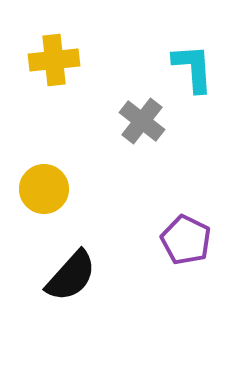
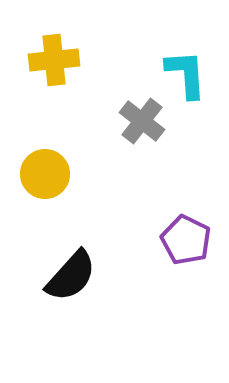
cyan L-shape: moved 7 px left, 6 px down
yellow circle: moved 1 px right, 15 px up
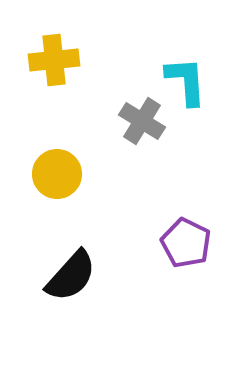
cyan L-shape: moved 7 px down
gray cross: rotated 6 degrees counterclockwise
yellow circle: moved 12 px right
purple pentagon: moved 3 px down
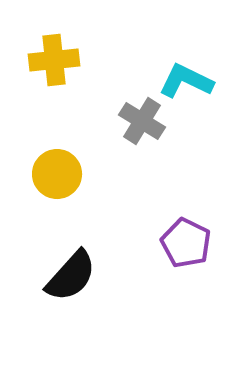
cyan L-shape: rotated 60 degrees counterclockwise
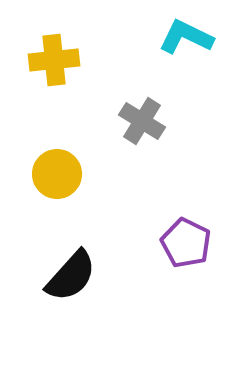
cyan L-shape: moved 44 px up
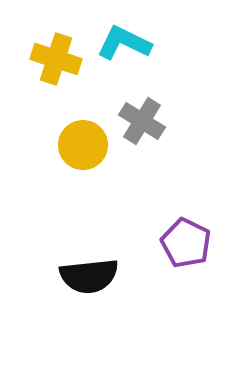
cyan L-shape: moved 62 px left, 6 px down
yellow cross: moved 2 px right, 1 px up; rotated 24 degrees clockwise
yellow circle: moved 26 px right, 29 px up
black semicircle: moved 18 px right; rotated 42 degrees clockwise
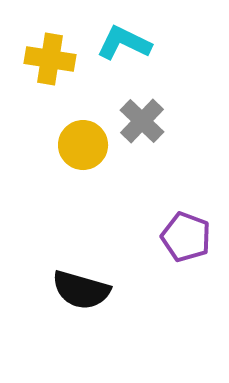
yellow cross: moved 6 px left; rotated 9 degrees counterclockwise
gray cross: rotated 12 degrees clockwise
purple pentagon: moved 6 px up; rotated 6 degrees counterclockwise
black semicircle: moved 8 px left, 14 px down; rotated 22 degrees clockwise
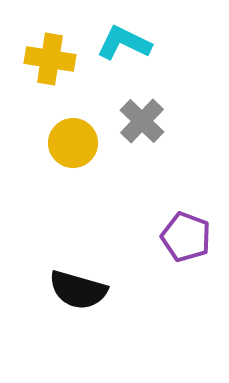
yellow circle: moved 10 px left, 2 px up
black semicircle: moved 3 px left
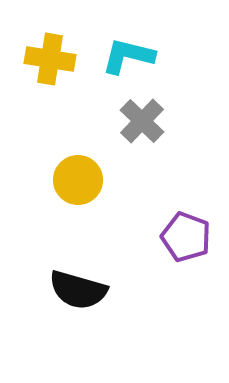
cyan L-shape: moved 4 px right, 13 px down; rotated 12 degrees counterclockwise
yellow circle: moved 5 px right, 37 px down
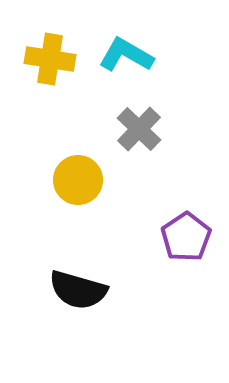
cyan L-shape: moved 2 px left, 1 px up; rotated 16 degrees clockwise
gray cross: moved 3 px left, 8 px down
purple pentagon: rotated 18 degrees clockwise
